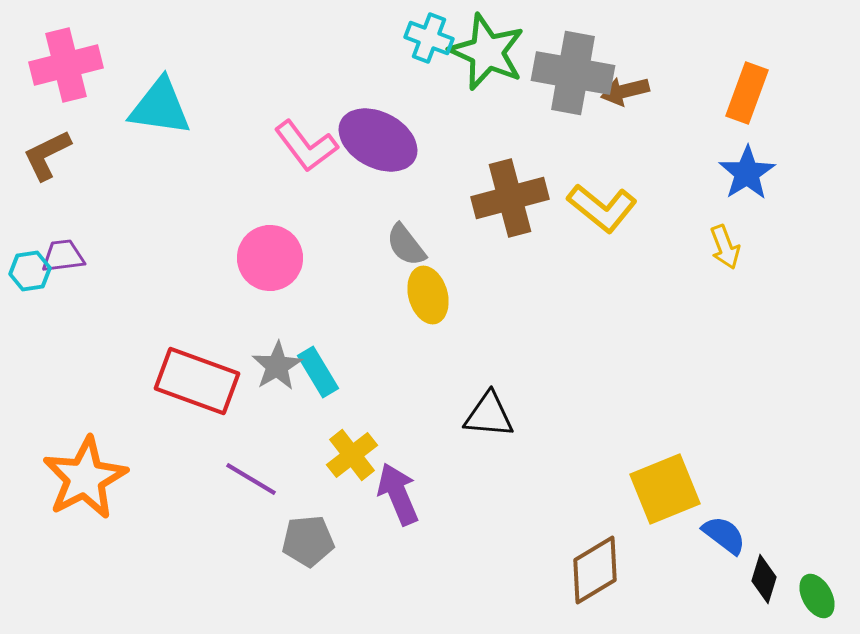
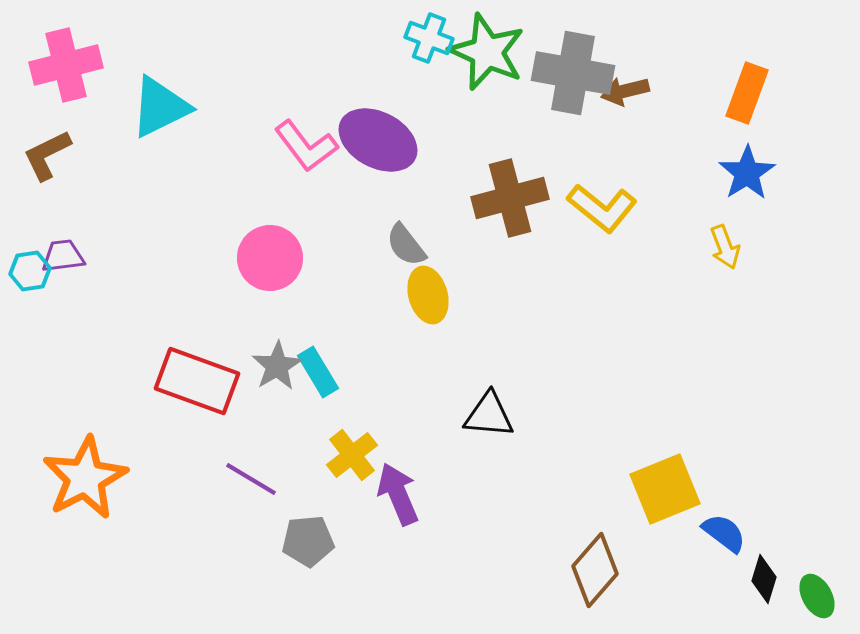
cyan triangle: rotated 34 degrees counterclockwise
blue semicircle: moved 2 px up
brown diamond: rotated 18 degrees counterclockwise
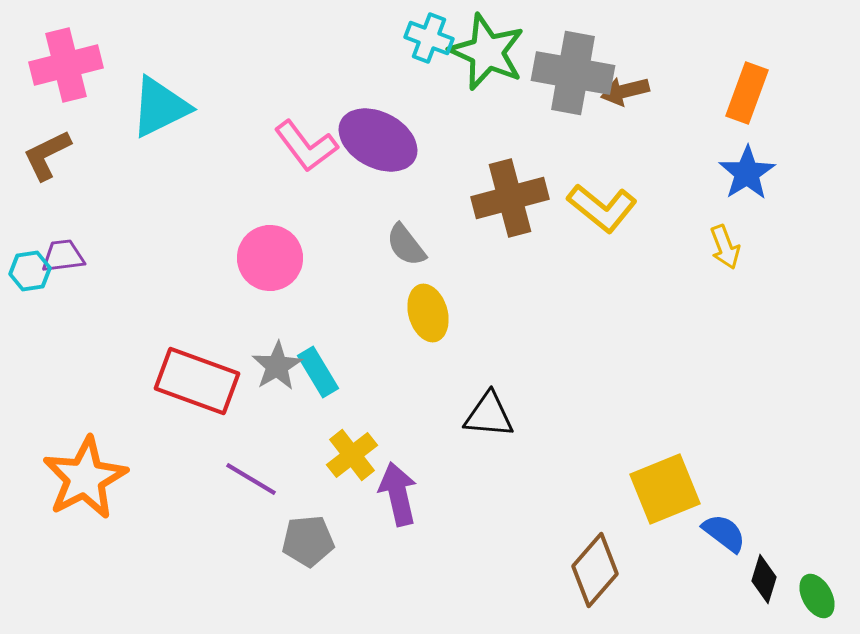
yellow ellipse: moved 18 px down
purple arrow: rotated 10 degrees clockwise
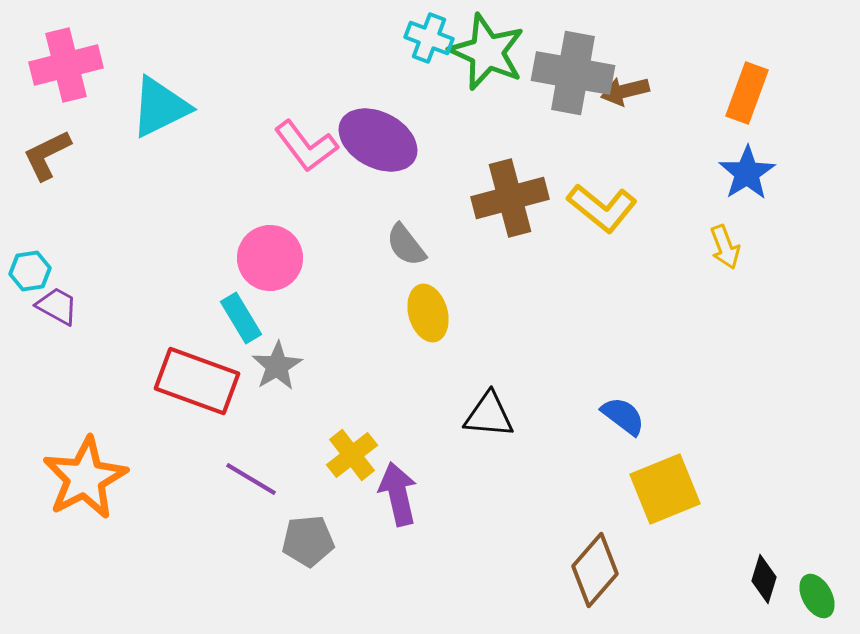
purple trapezoid: moved 6 px left, 50 px down; rotated 36 degrees clockwise
cyan rectangle: moved 77 px left, 54 px up
blue semicircle: moved 101 px left, 117 px up
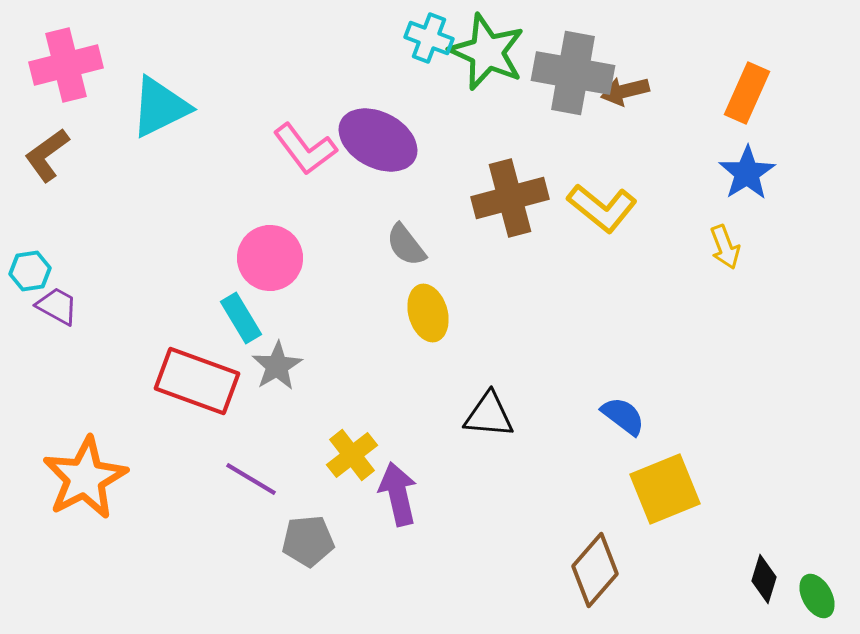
orange rectangle: rotated 4 degrees clockwise
pink L-shape: moved 1 px left, 3 px down
brown L-shape: rotated 10 degrees counterclockwise
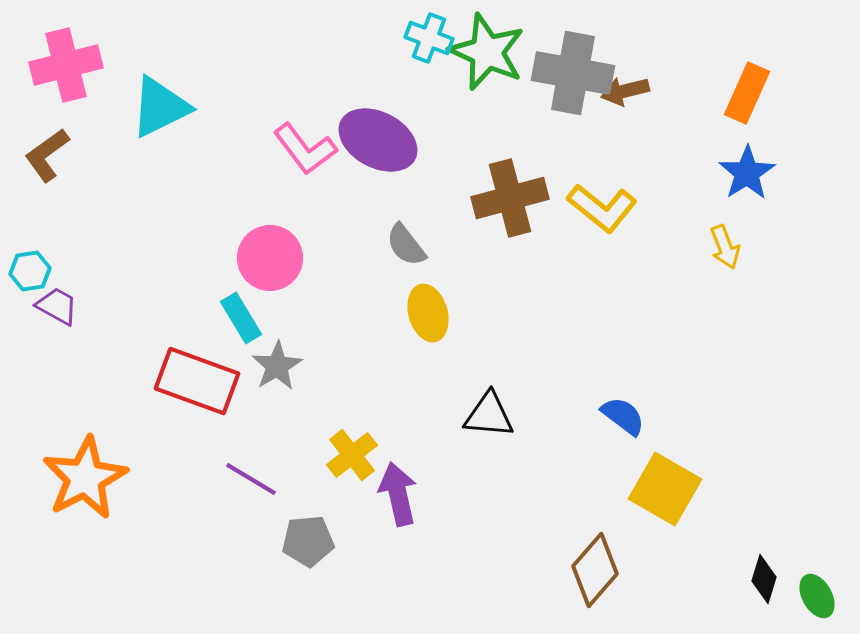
yellow square: rotated 38 degrees counterclockwise
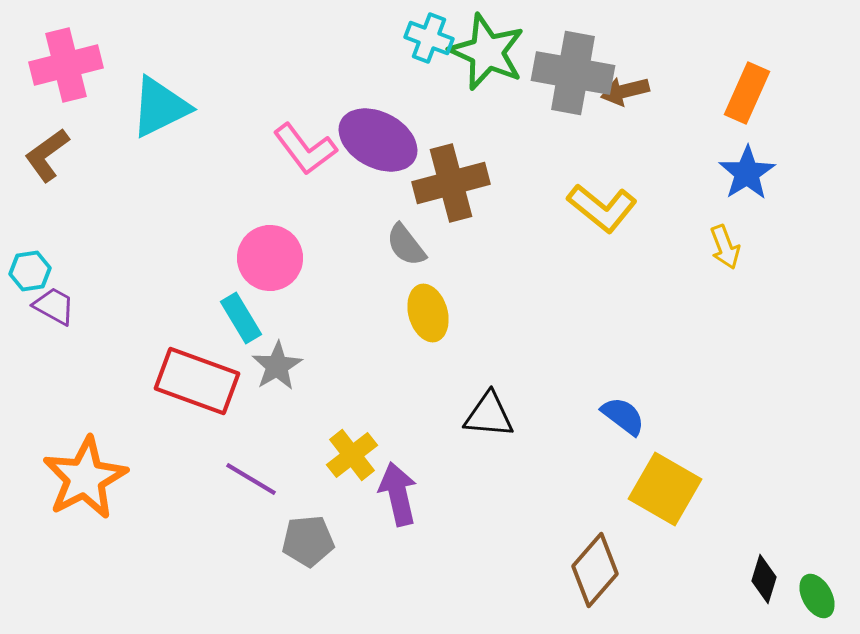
brown cross: moved 59 px left, 15 px up
purple trapezoid: moved 3 px left
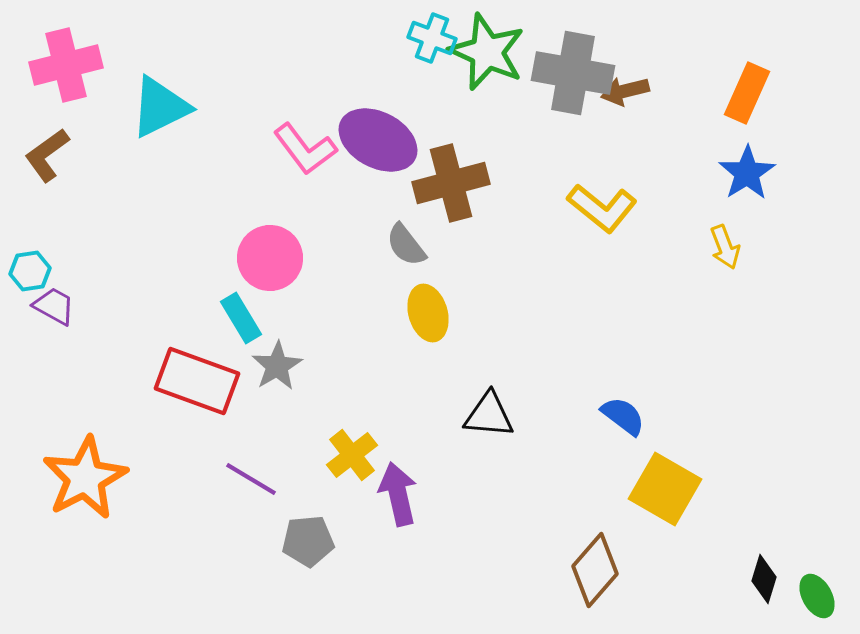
cyan cross: moved 3 px right
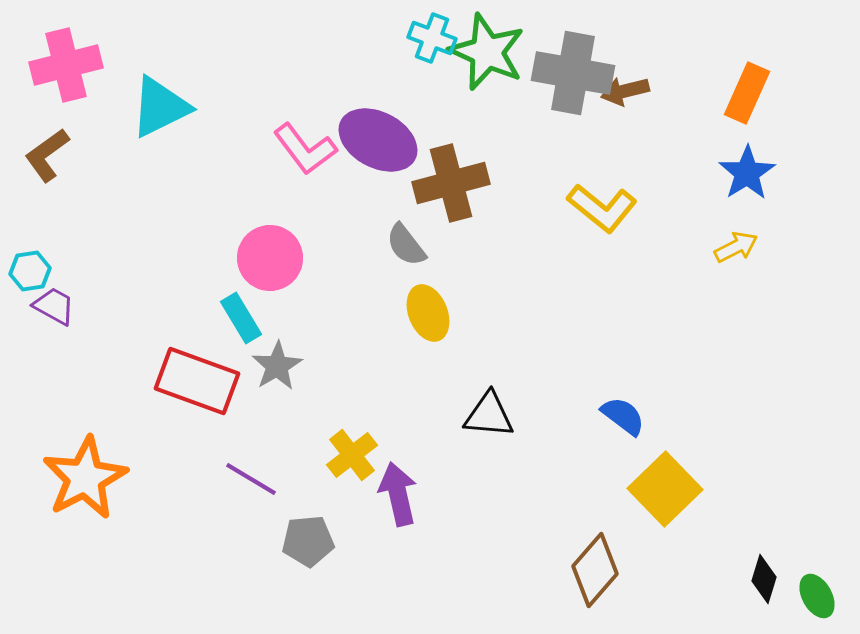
yellow arrow: moved 11 px right; rotated 96 degrees counterclockwise
yellow ellipse: rotated 6 degrees counterclockwise
yellow square: rotated 16 degrees clockwise
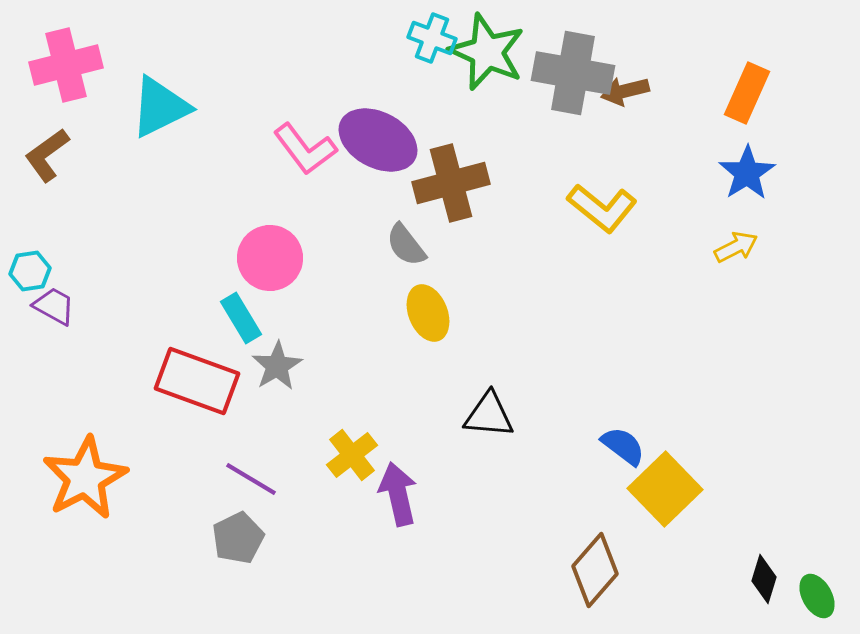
blue semicircle: moved 30 px down
gray pentagon: moved 70 px left, 3 px up; rotated 21 degrees counterclockwise
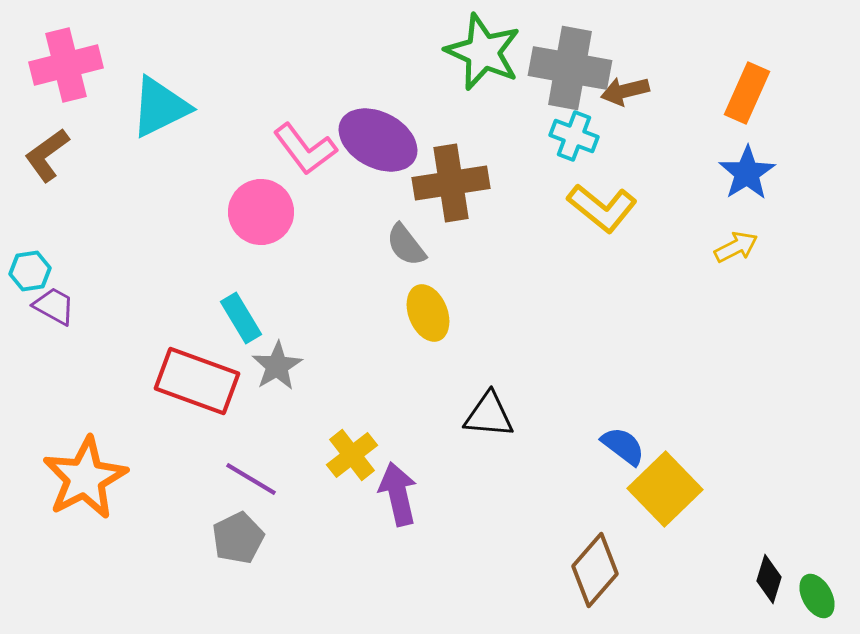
cyan cross: moved 142 px right, 98 px down
green star: moved 4 px left
gray cross: moved 3 px left, 5 px up
brown cross: rotated 6 degrees clockwise
pink circle: moved 9 px left, 46 px up
black diamond: moved 5 px right
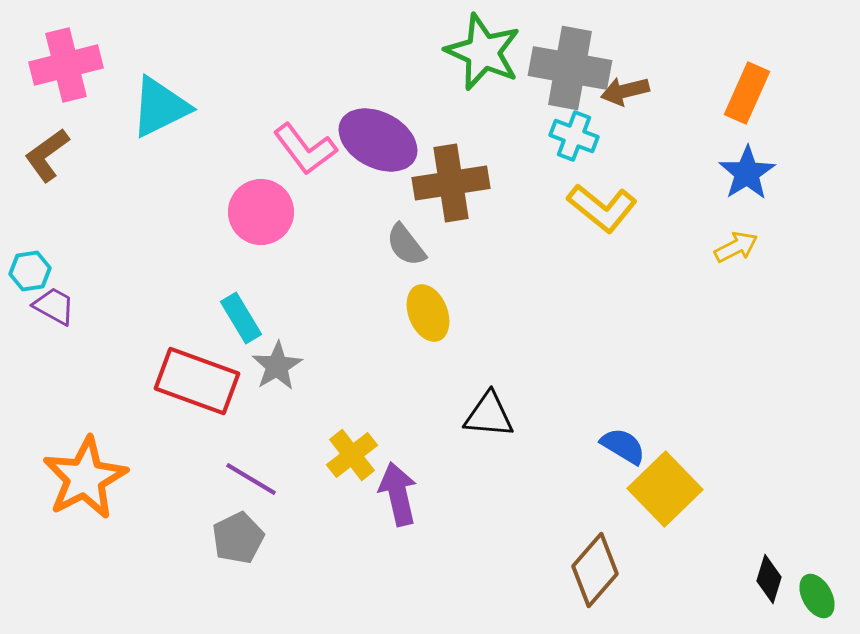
blue semicircle: rotated 6 degrees counterclockwise
